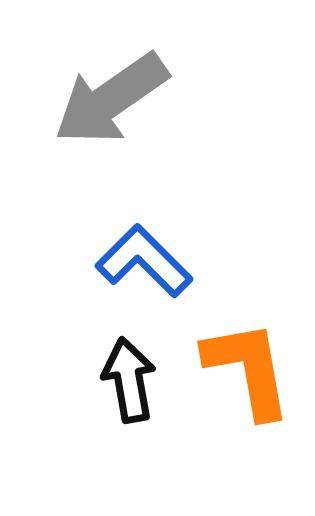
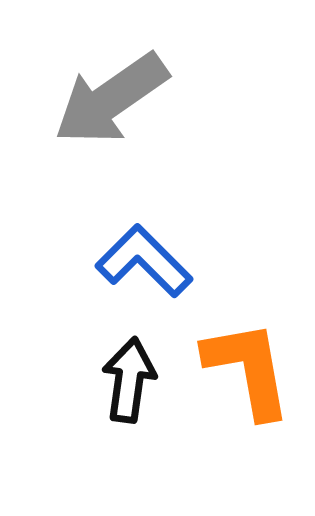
black arrow: rotated 18 degrees clockwise
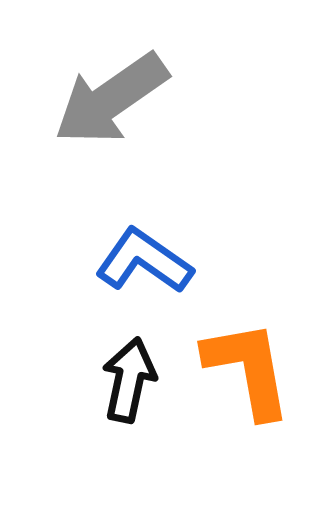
blue L-shape: rotated 10 degrees counterclockwise
black arrow: rotated 4 degrees clockwise
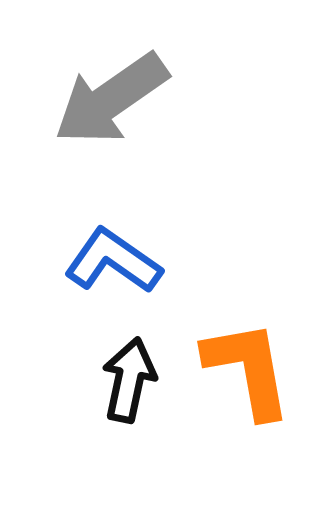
blue L-shape: moved 31 px left
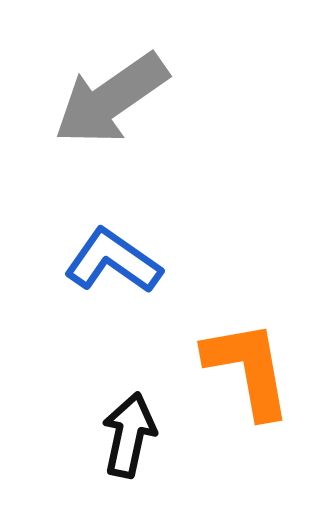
black arrow: moved 55 px down
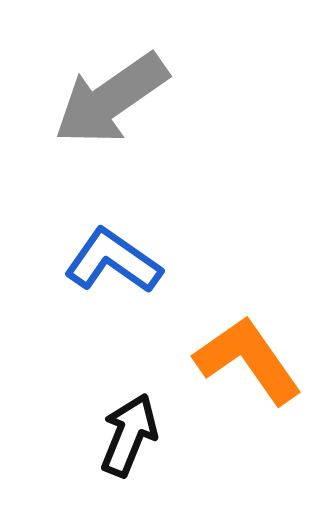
orange L-shape: moved 9 px up; rotated 25 degrees counterclockwise
black arrow: rotated 10 degrees clockwise
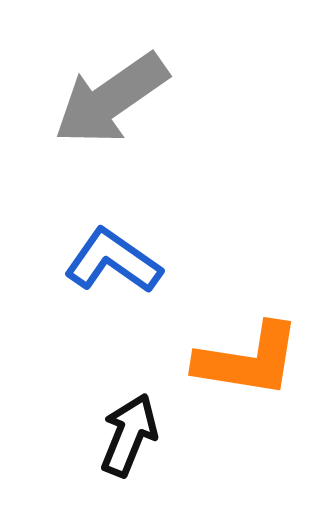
orange L-shape: rotated 134 degrees clockwise
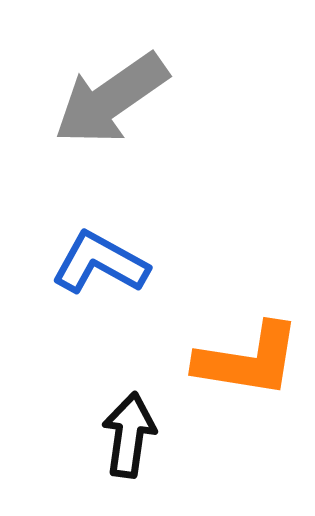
blue L-shape: moved 13 px left, 2 px down; rotated 6 degrees counterclockwise
black arrow: rotated 14 degrees counterclockwise
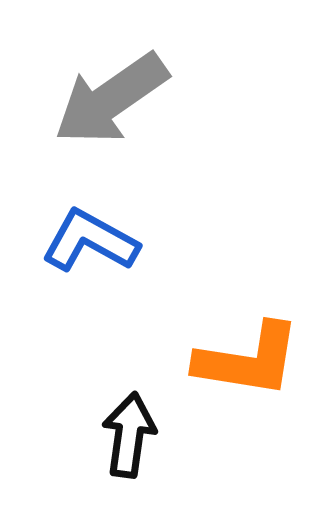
blue L-shape: moved 10 px left, 22 px up
